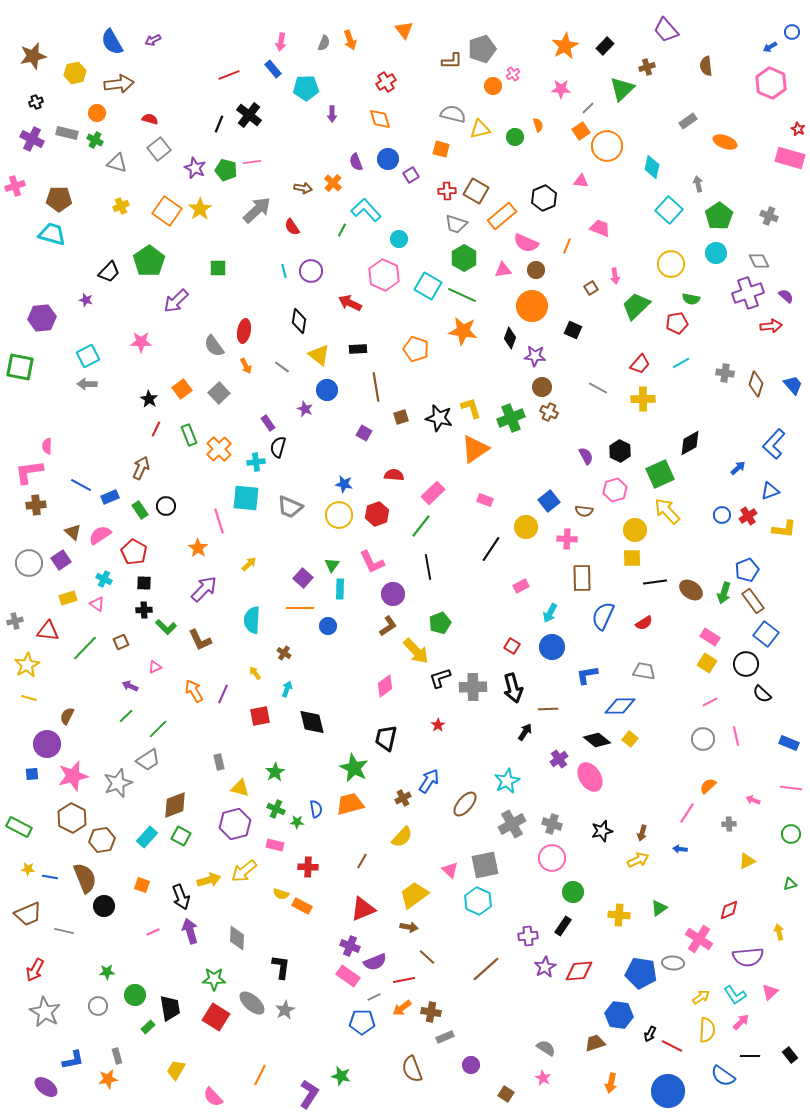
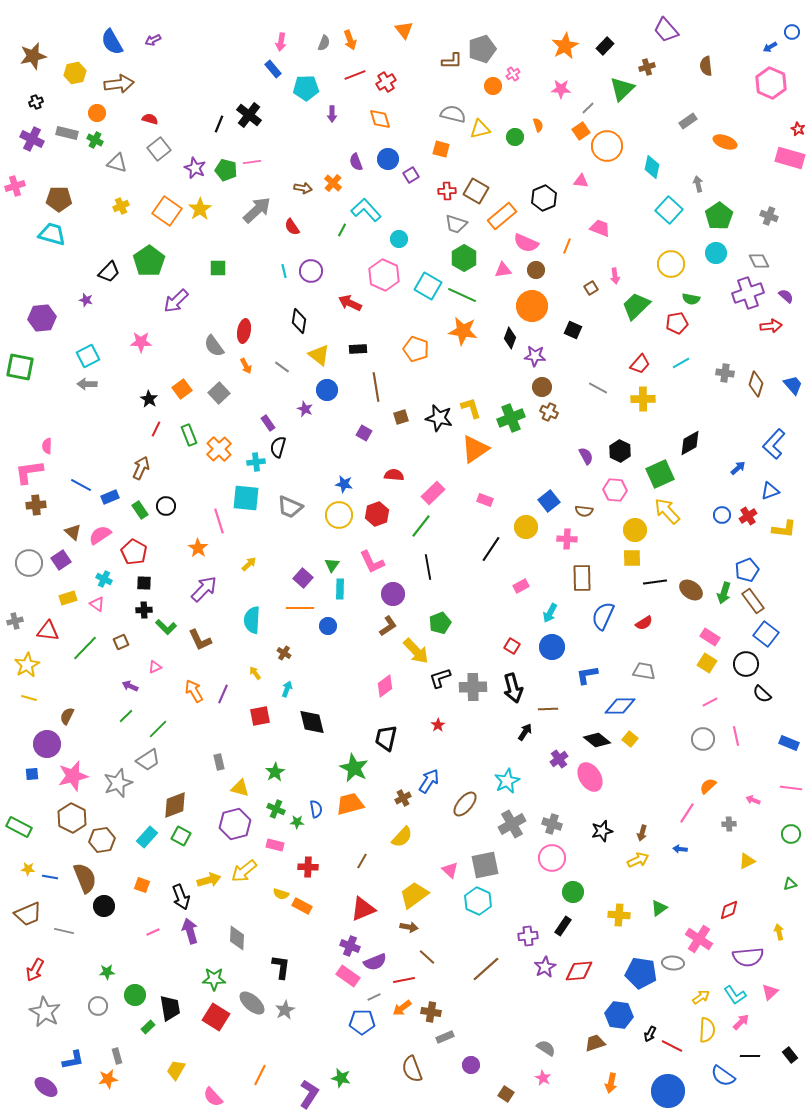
red line at (229, 75): moved 126 px right
pink hexagon at (615, 490): rotated 20 degrees clockwise
green star at (341, 1076): moved 2 px down
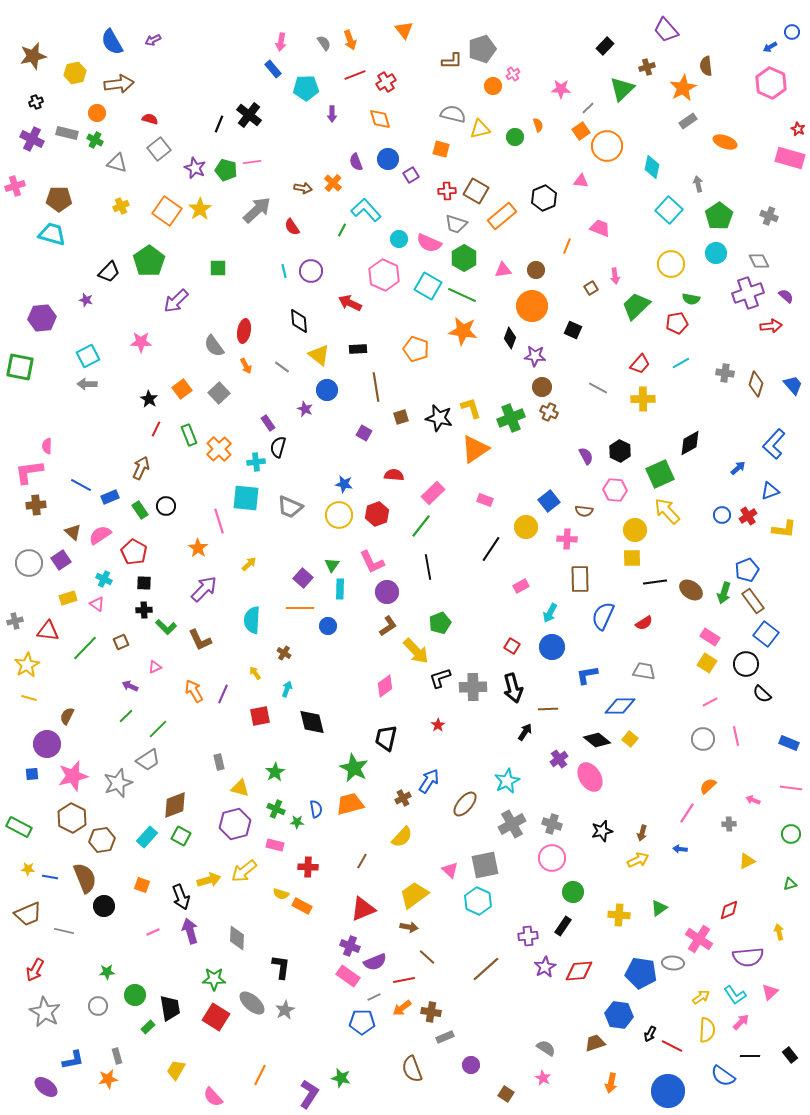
gray semicircle at (324, 43): rotated 56 degrees counterclockwise
orange star at (565, 46): moved 118 px right, 42 px down
pink semicircle at (526, 243): moved 97 px left
black diamond at (299, 321): rotated 15 degrees counterclockwise
brown rectangle at (582, 578): moved 2 px left, 1 px down
purple circle at (393, 594): moved 6 px left, 2 px up
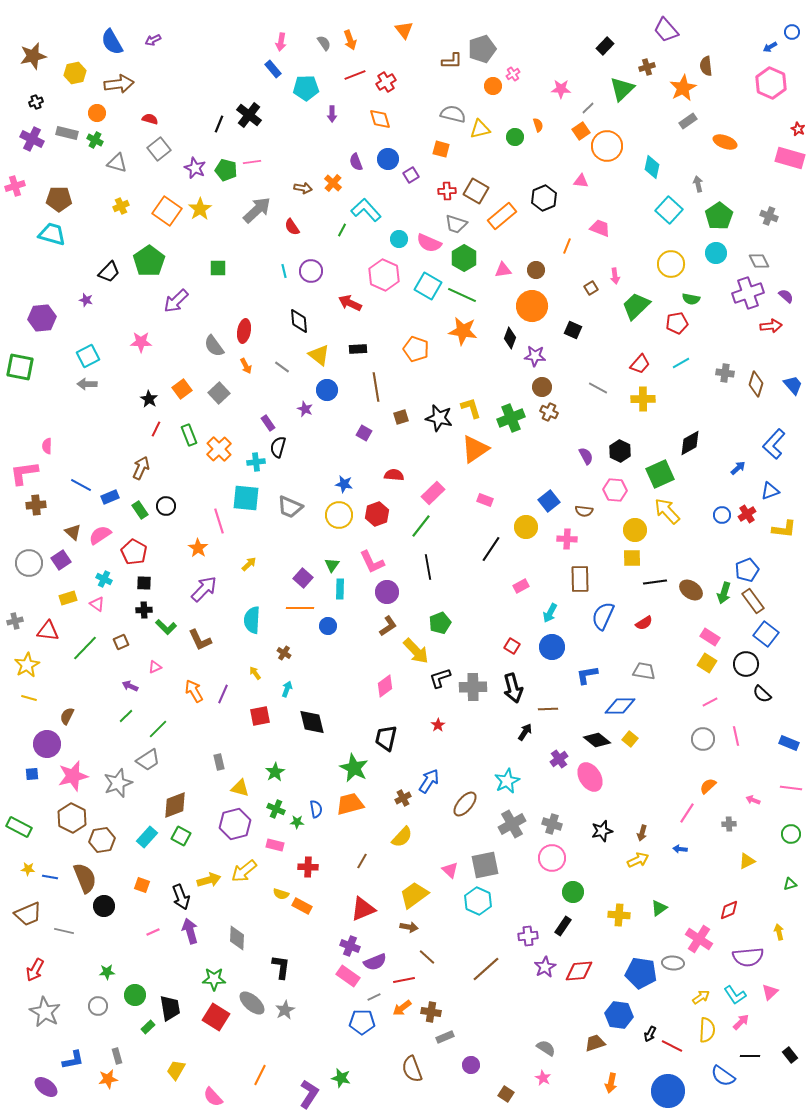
pink L-shape at (29, 472): moved 5 px left, 1 px down
red cross at (748, 516): moved 1 px left, 2 px up
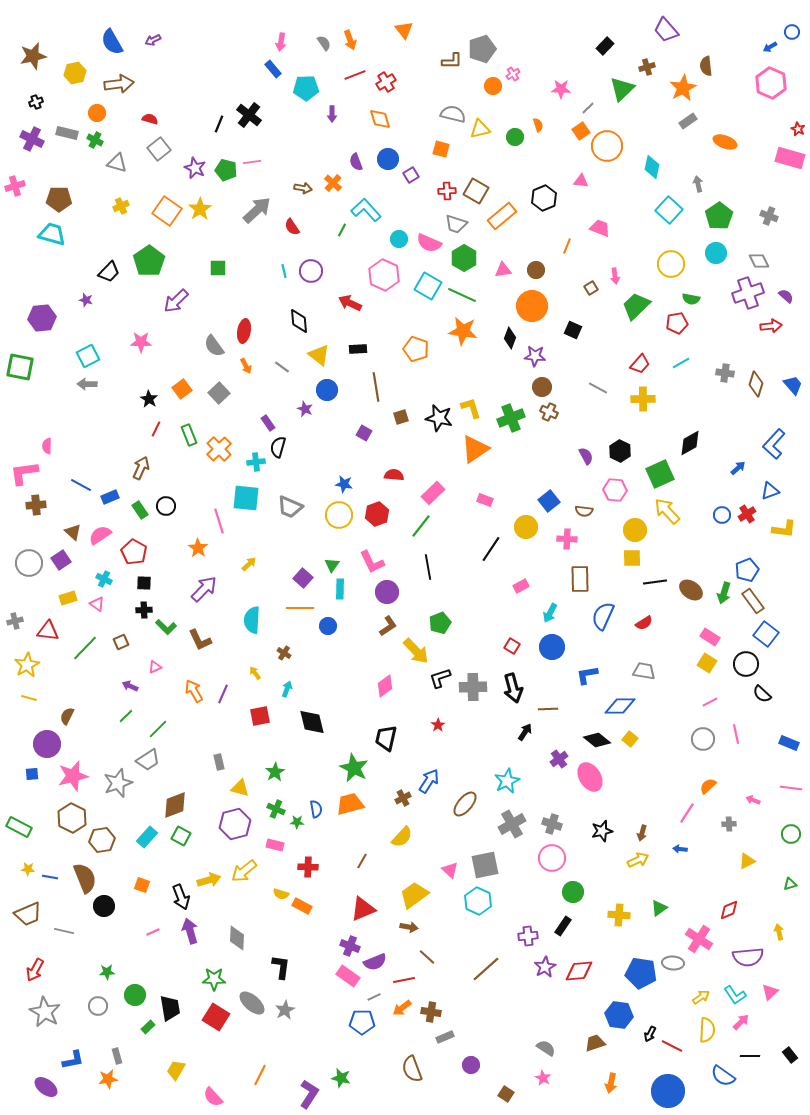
pink line at (736, 736): moved 2 px up
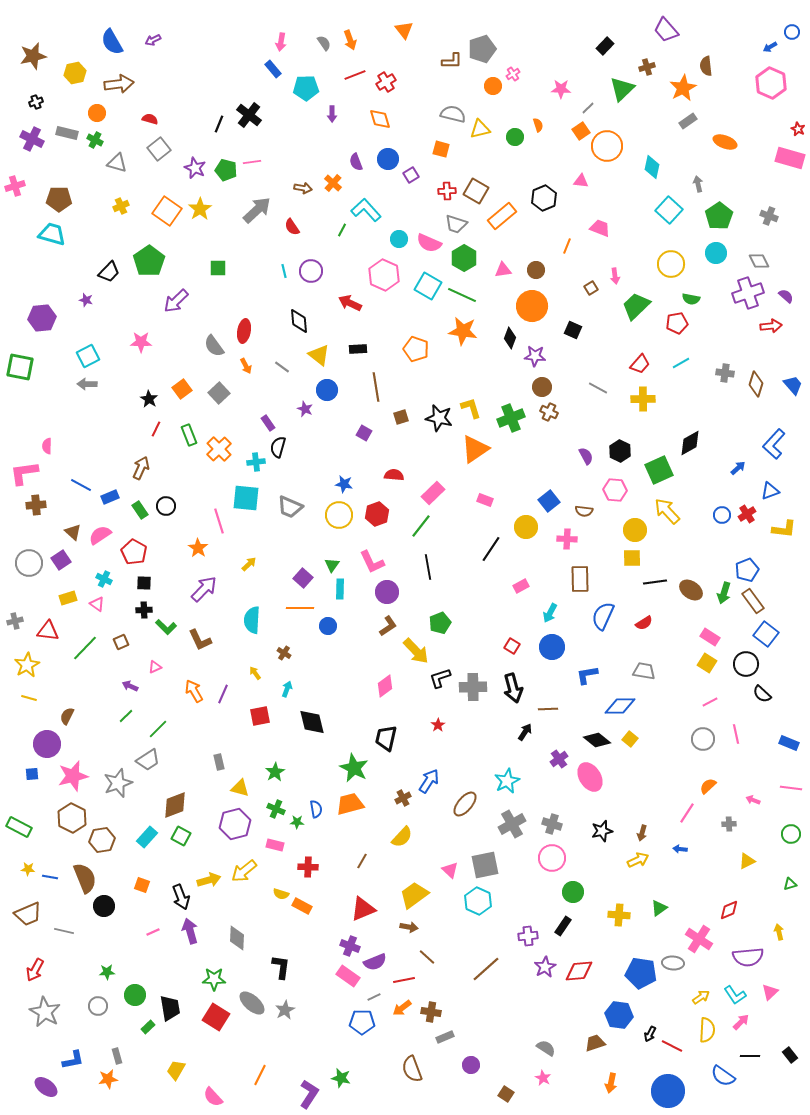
green square at (660, 474): moved 1 px left, 4 px up
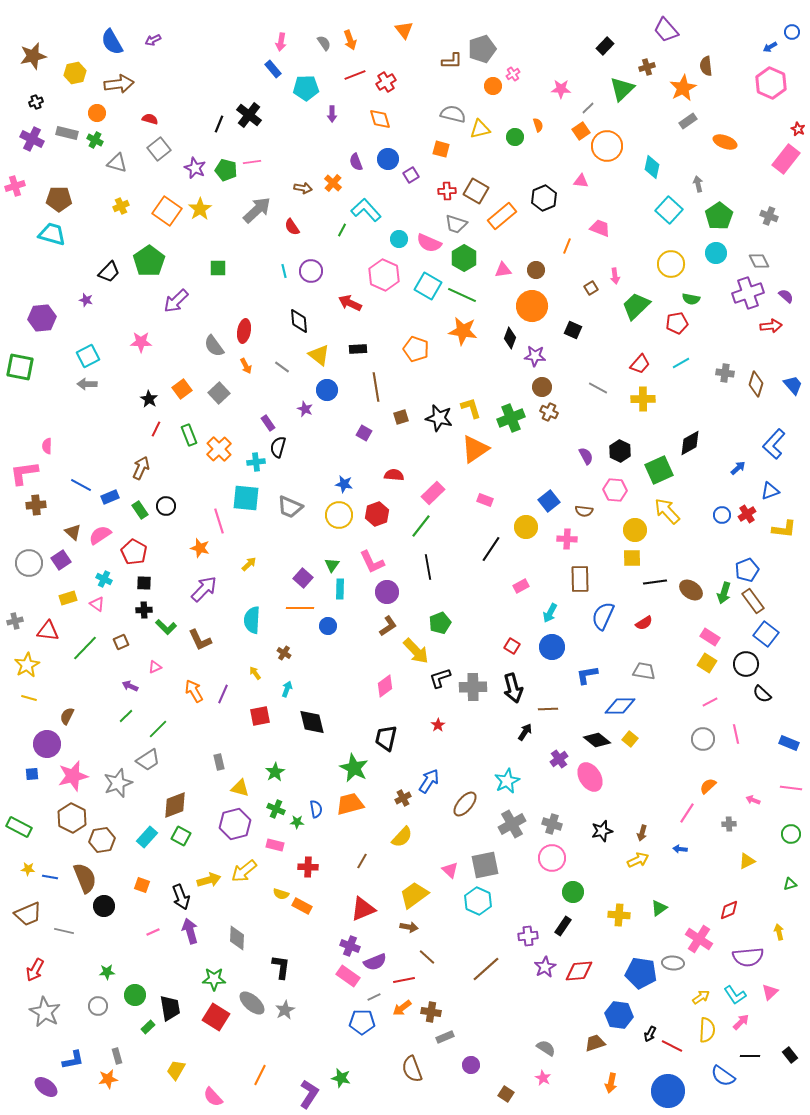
pink rectangle at (790, 158): moved 4 px left, 1 px down; rotated 68 degrees counterclockwise
orange star at (198, 548): moved 2 px right; rotated 18 degrees counterclockwise
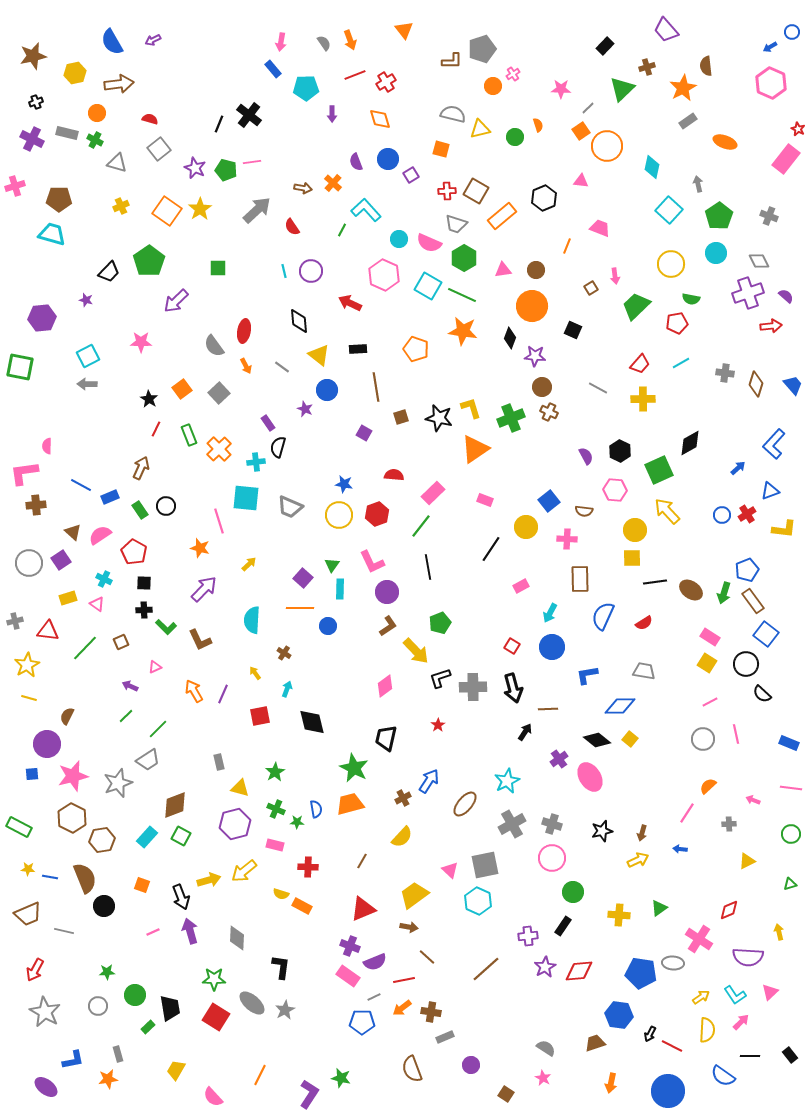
purple semicircle at (748, 957): rotated 8 degrees clockwise
gray rectangle at (117, 1056): moved 1 px right, 2 px up
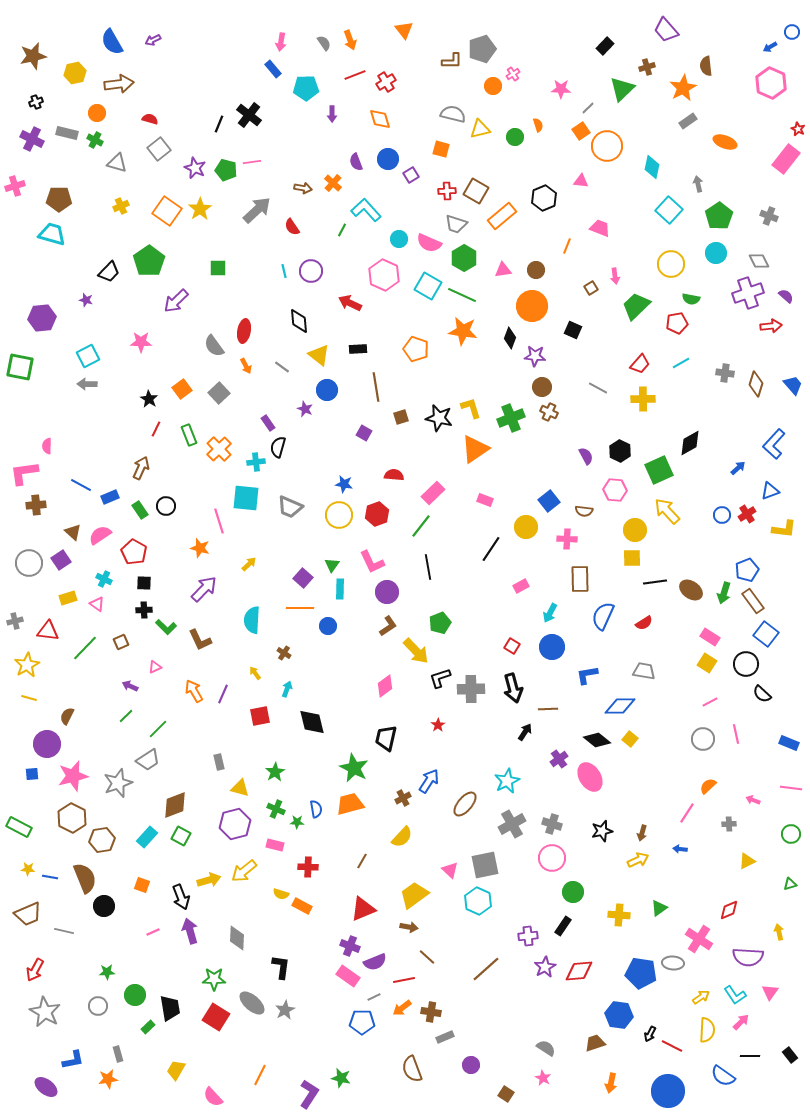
gray cross at (473, 687): moved 2 px left, 2 px down
pink triangle at (770, 992): rotated 12 degrees counterclockwise
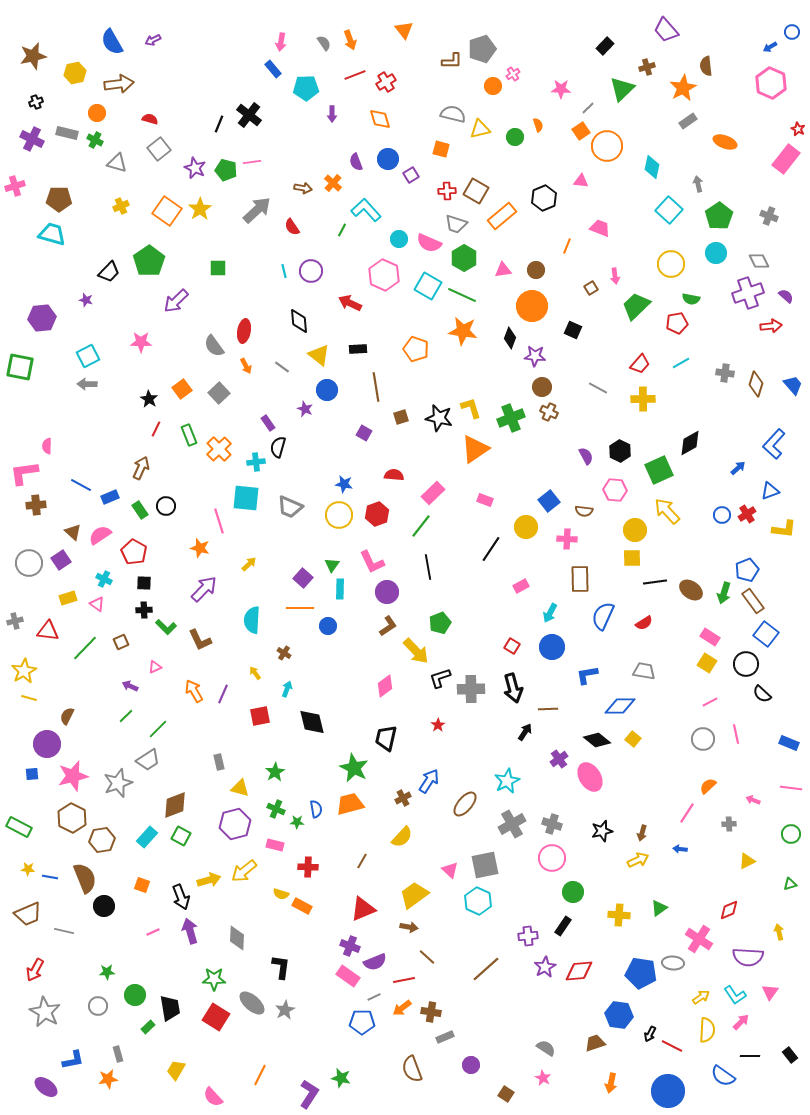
yellow star at (27, 665): moved 3 px left, 6 px down
yellow square at (630, 739): moved 3 px right
